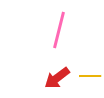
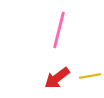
yellow line: rotated 10 degrees counterclockwise
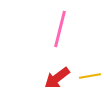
pink line: moved 1 px right, 1 px up
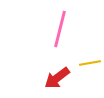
yellow line: moved 13 px up
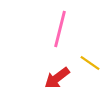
yellow line: rotated 45 degrees clockwise
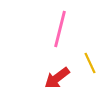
yellow line: rotated 30 degrees clockwise
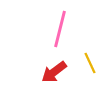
red arrow: moved 3 px left, 6 px up
